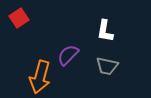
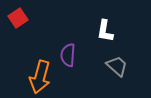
red square: moved 1 px left
purple semicircle: rotated 40 degrees counterclockwise
gray trapezoid: moved 10 px right; rotated 150 degrees counterclockwise
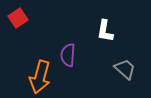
gray trapezoid: moved 8 px right, 3 px down
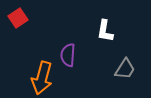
gray trapezoid: rotated 80 degrees clockwise
orange arrow: moved 2 px right, 1 px down
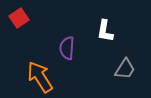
red square: moved 1 px right
purple semicircle: moved 1 px left, 7 px up
orange arrow: moved 2 px left, 1 px up; rotated 132 degrees clockwise
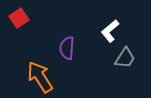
white L-shape: moved 5 px right; rotated 40 degrees clockwise
gray trapezoid: moved 11 px up
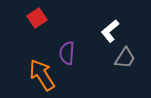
red square: moved 18 px right
purple semicircle: moved 5 px down
orange arrow: moved 2 px right, 2 px up
